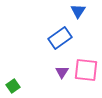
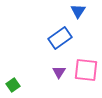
purple triangle: moved 3 px left
green square: moved 1 px up
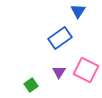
pink square: rotated 20 degrees clockwise
green square: moved 18 px right
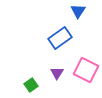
purple triangle: moved 2 px left, 1 px down
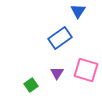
pink square: rotated 10 degrees counterclockwise
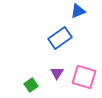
blue triangle: rotated 35 degrees clockwise
pink square: moved 2 px left, 7 px down
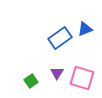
blue triangle: moved 7 px right, 18 px down
pink square: moved 2 px left, 1 px down
green square: moved 4 px up
